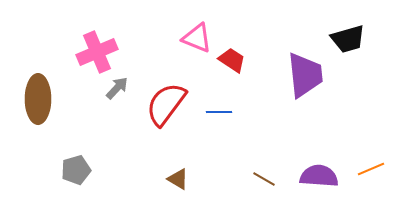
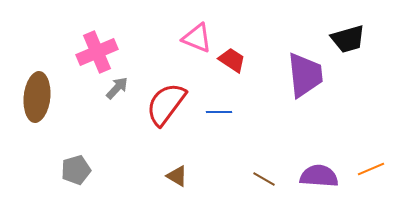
brown ellipse: moved 1 px left, 2 px up; rotated 6 degrees clockwise
brown triangle: moved 1 px left, 3 px up
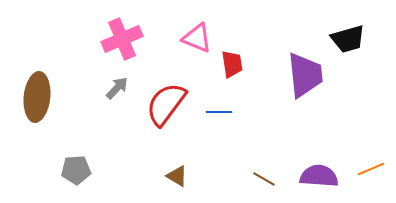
pink cross: moved 25 px right, 13 px up
red trapezoid: moved 4 px down; rotated 48 degrees clockwise
gray pentagon: rotated 12 degrees clockwise
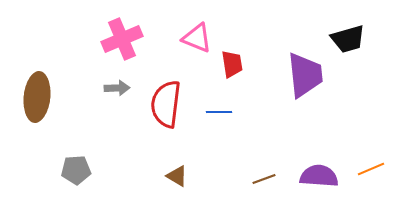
gray arrow: rotated 45 degrees clockwise
red semicircle: rotated 30 degrees counterclockwise
brown line: rotated 50 degrees counterclockwise
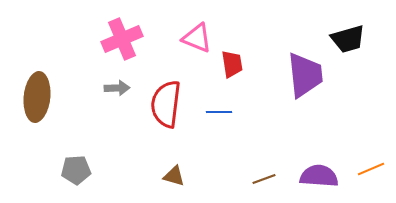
brown triangle: moved 3 px left; rotated 15 degrees counterclockwise
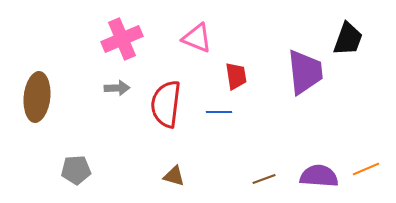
black trapezoid: rotated 54 degrees counterclockwise
red trapezoid: moved 4 px right, 12 px down
purple trapezoid: moved 3 px up
orange line: moved 5 px left
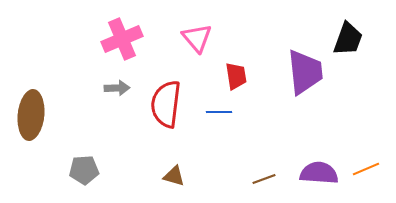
pink triangle: rotated 28 degrees clockwise
brown ellipse: moved 6 px left, 18 px down
gray pentagon: moved 8 px right
purple semicircle: moved 3 px up
